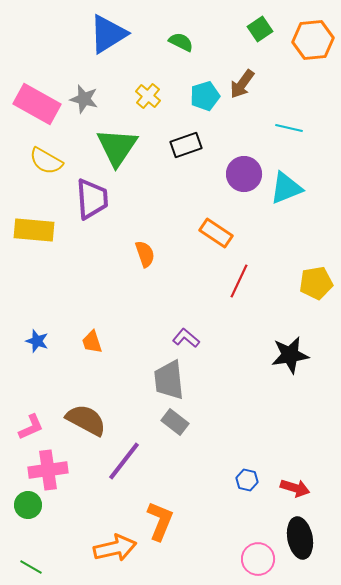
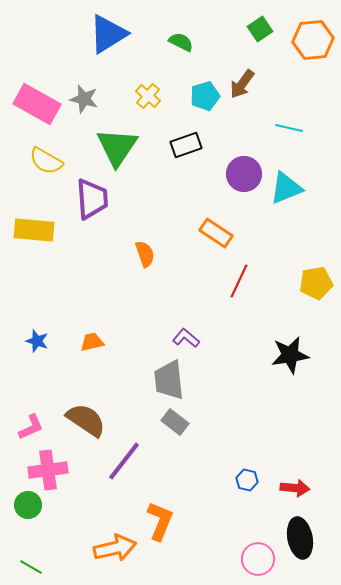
orange trapezoid: rotated 95 degrees clockwise
brown semicircle: rotated 6 degrees clockwise
red arrow: rotated 12 degrees counterclockwise
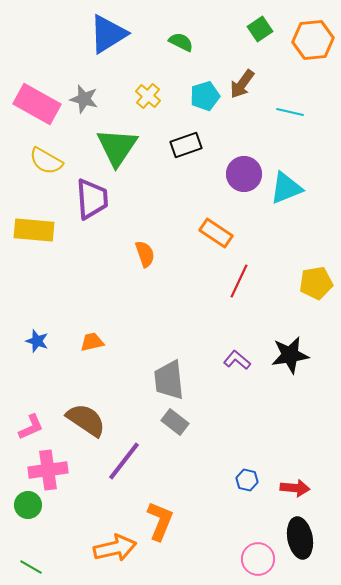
cyan line: moved 1 px right, 16 px up
purple L-shape: moved 51 px right, 22 px down
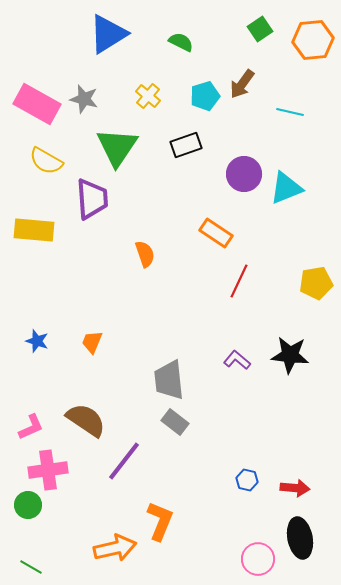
orange trapezoid: rotated 55 degrees counterclockwise
black star: rotated 15 degrees clockwise
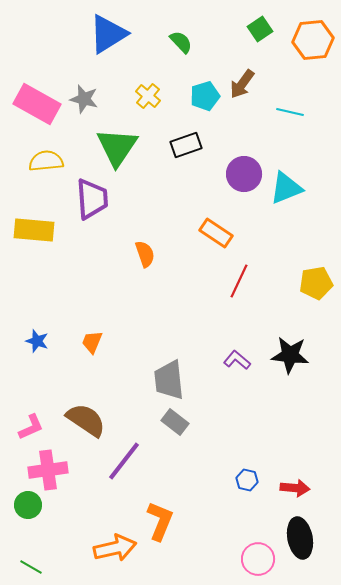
green semicircle: rotated 20 degrees clockwise
yellow semicircle: rotated 144 degrees clockwise
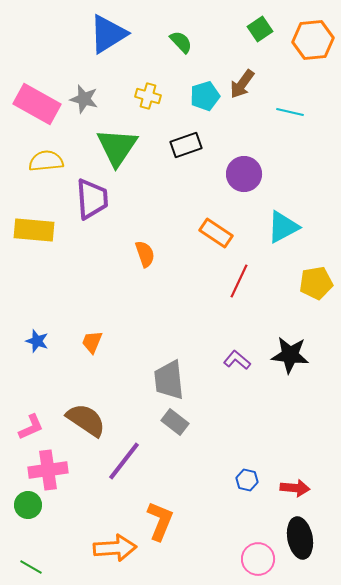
yellow cross: rotated 25 degrees counterclockwise
cyan triangle: moved 3 px left, 39 px down; rotated 6 degrees counterclockwise
orange arrow: rotated 9 degrees clockwise
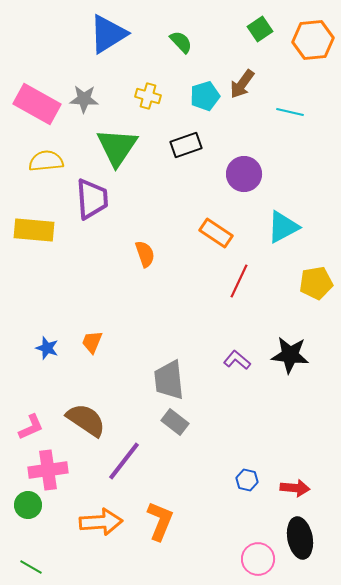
gray star: rotated 12 degrees counterclockwise
blue star: moved 10 px right, 7 px down
orange arrow: moved 14 px left, 26 px up
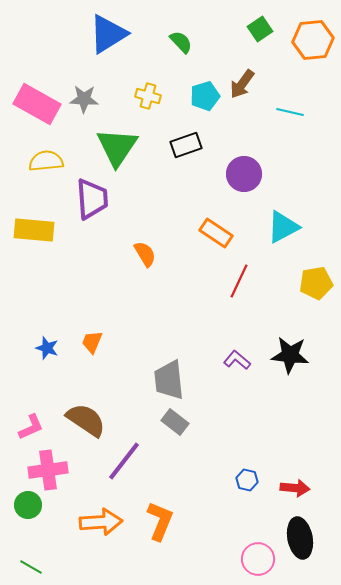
orange semicircle: rotated 12 degrees counterclockwise
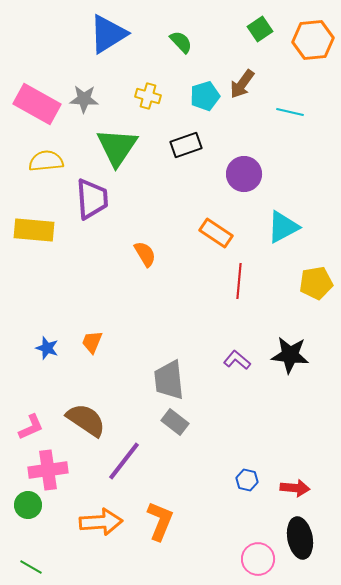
red line: rotated 20 degrees counterclockwise
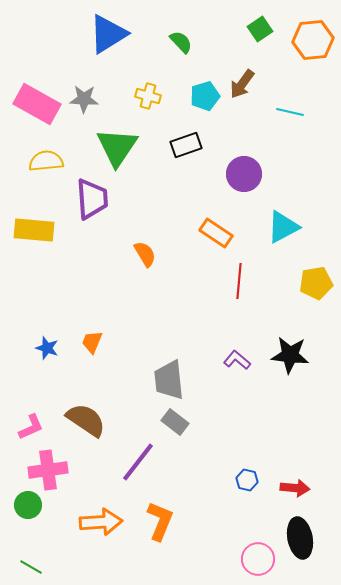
purple line: moved 14 px right, 1 px down
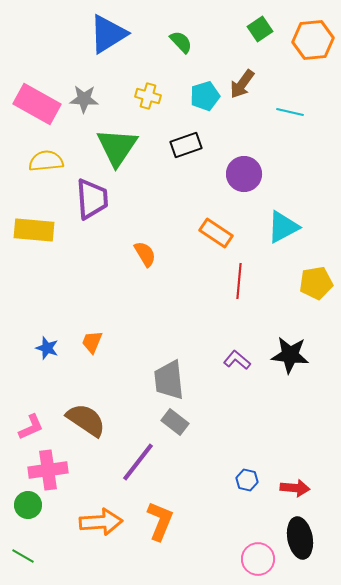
green line: moved 8 px left, 11 px up
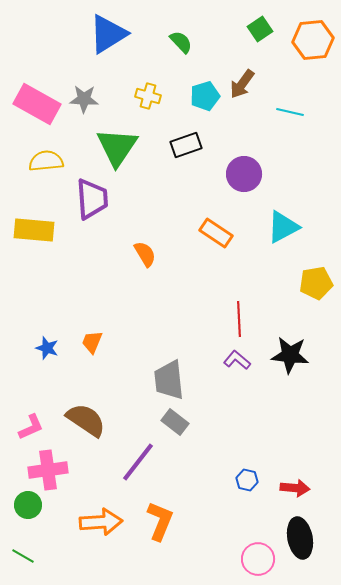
red line: moved 38 px down; rotated 8 degrees counterclockwise
